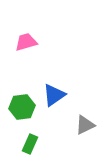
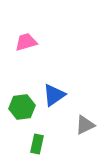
green rectangle: moved 7 px right; rotated 12 degrees counterclockwise
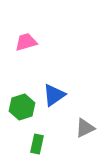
green hexagon: rotated 10 degrees counterclockwise
gray triangle: moved 3 px down
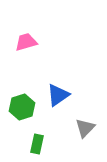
blue triangle: moved 4 px right
gray triangle: rotated 20 degrees counterclockwise
